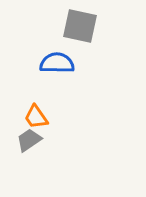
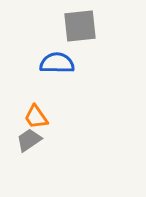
gray square: rotated 18 degrees counterclockwise
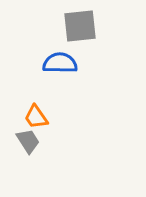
blue semicircle: moved 3 px right
gray trapezoid: moved 1 px left, 1 px down; rotated 92 degrees clockwise
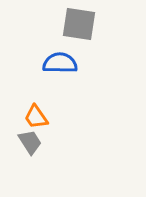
gray square: moved 1 px left, 2 px up; rotated 15 degrees clockwise
gray trapezoid: moved 2 px right, 1 px down
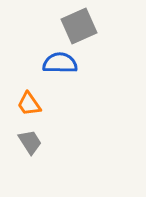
gray square: moved 2 px down; rotated 33 degrees counterclockwise
orange trapezoid: moved 7 px left, 13 px up
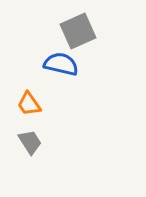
gray square: moved 1 px left, 5 px down
blue semicircle: moved 1 px right, 1 px down; rotated 12 degrees clockwise
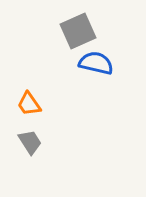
blue semicircle: moved 35 px right, 1 px up
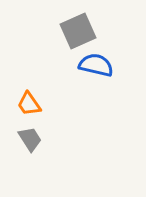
blue semicircle: moved 2 px down
gray trapezoid: moved 3 px up
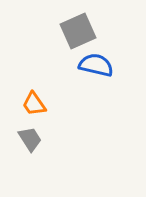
orange trapezoid: moved 5 px right
